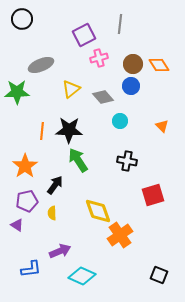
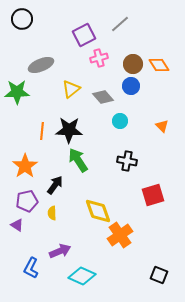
gray line: rotated 42 degrees clockwise
blue L-shape: moved 1 px up; rotated 125 degrees clockwise
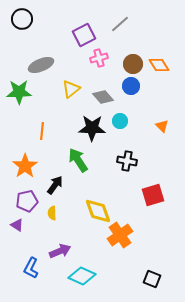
green star: moved 2 px right
black star: moved 23 px right, 2 px up
black square: moved 7 px left, 4 px down
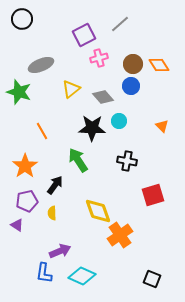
green star: rotated 20 degrees clockwise
cyan circle: moved 1 px left
orange line: rotated 36 degrees counterclockwise
blue L-shape: moved 13 px right, 5 px down; rotated 20 degrees counterclockwise
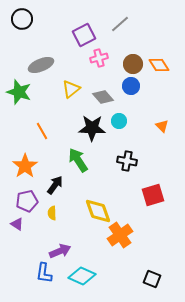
purple triangle: moved 1 px up
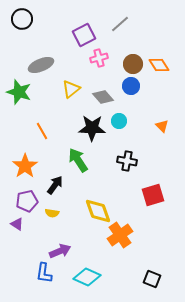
yellow semicircle: rotated 80 degrees counterclockwise
cyan diamond: moved 5 px right, 1 px down
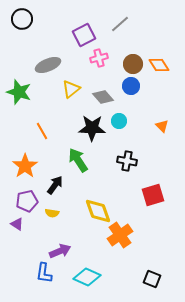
gray ellipse: moved 7 px right
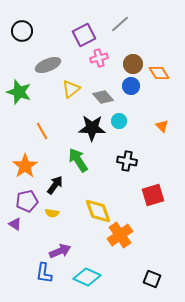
black circle: moved 12 px down
orange diamond: moved 8 px down
purple triangle: moved 2 px left
